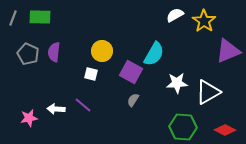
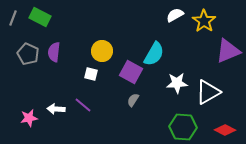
green rectangle: rotated 25 degrees clockwise
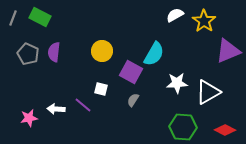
white square: moved 10 px right, 15 px down
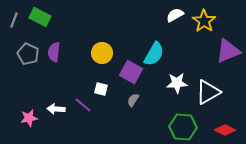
gray line: moved 1 px right, 2 px down
yellow circle: moved 2 px down
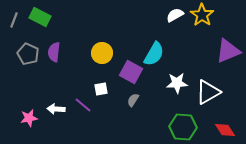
yellow star: moved 2 px left, 6 px up
white square: rotated 24 degrees counterclockwise
red diamond: rotated 30 degrees clockwise
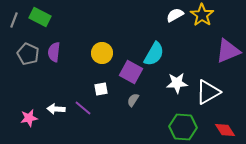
purple line: moved 3 px down
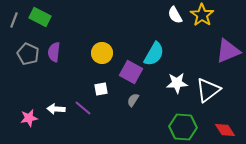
white semicircle: rotated 90 degrees counterclockwise
white triangle: moved 2 px up; rotated 8 degrees counterclockwise
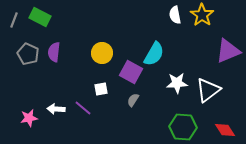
white semicircle: rotated 18 degrees clockwise
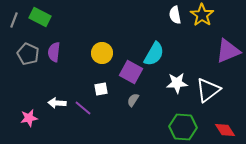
white arrow: moved 1 px right, 6 px up
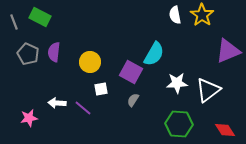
gray line: moved 2 px down; rotated 42 degrees counterclockwise
yellow circle: moved 12 px left, 9 px down
green hexagon: moved 4 px left, 3 px up
